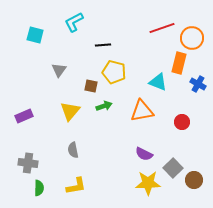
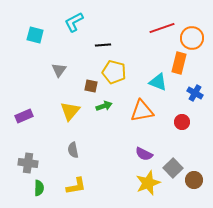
blue cross: moved 3 px left, 9 px down
yellow star: rotated 20 degrees counterclockwise
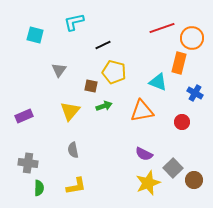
cyan L-shape: rotated 15 degrees clockwise
black line: rotated 21 degrees counterclockwise
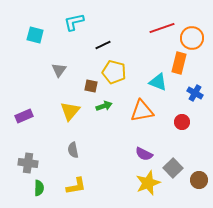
brown circle: moved 5 px right
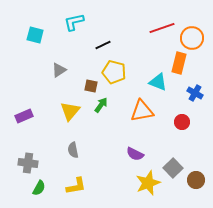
gray triangle: rotated 21 degrees clockwise
green arrow: moved 3 px left, 1 px up; rotated 35 degrees counterclockwise
purple semicircle: moved 9 px left
brown circle: moved 3 px left
green semicircle: rotated 28 degrees clockwise
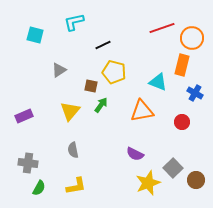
orange rectangle: moved 3 px right, 2 px down
